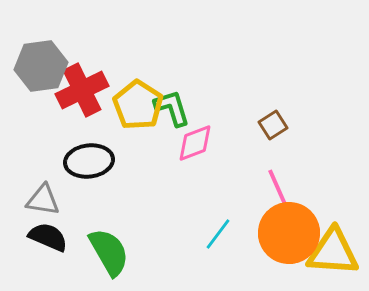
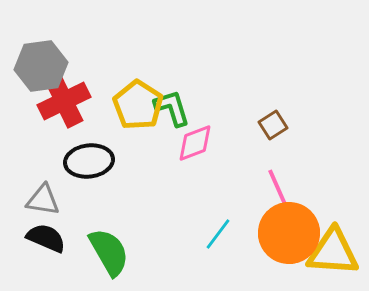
red cross: moved 18 px left, 11 px down
black semicircle: moved 2 px left, 1 px down
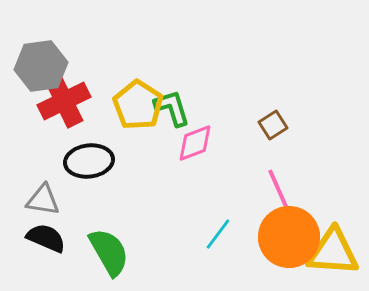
orange circle: moved 4 px down
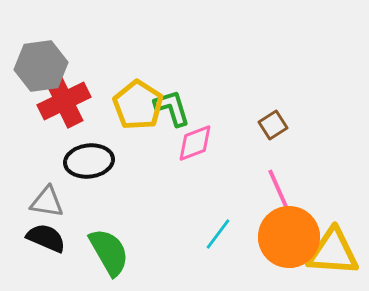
gray triangle: moved 4 px right, 2 px down
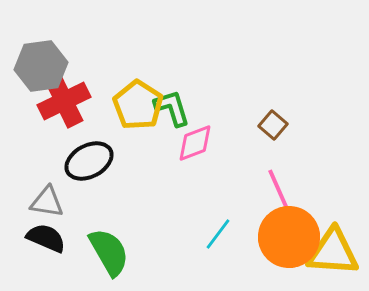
brown square: rotated 16 degrees counterclockwise
black ellipse: rotated 21 degrees counterclockwise
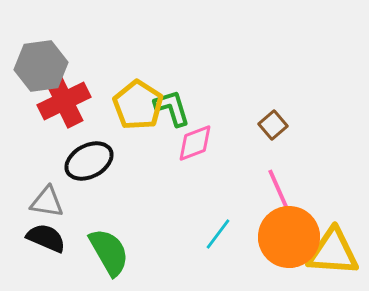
brown square: rotated 8 degrees clockwise
